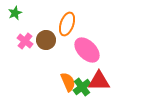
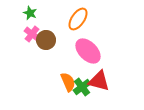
green star: moved 15 px right; rotated 24 degrees counterclockwise
orange ellipse: moved 11 px right, 5 px up; rotated 15 degrees clockwise
pink cross: moved 7 px right, 7 px up
pink ellipse: moved 1 px right, 1 px down
red triangle: rotated 15 degrees clockwise
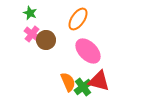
green cross: moved 1 px right
